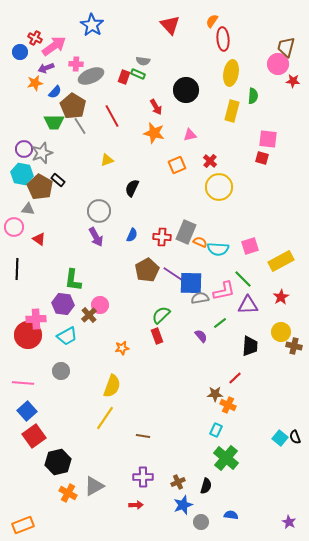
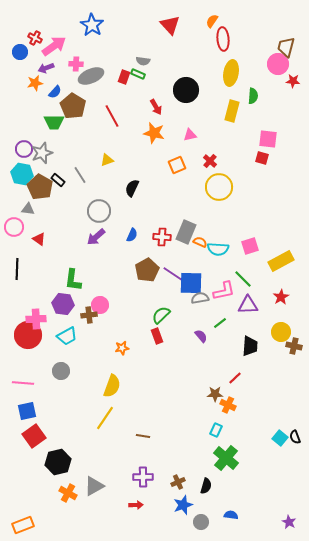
gray line at (80, 126): moved 49 px down
purple arrow at (96, 237): rotated 78 degrees clockwise
brown cross at (89, 315): rotated 35 degrees clockwise
blue square at (27, 411): rotated 30 degrees clockwise
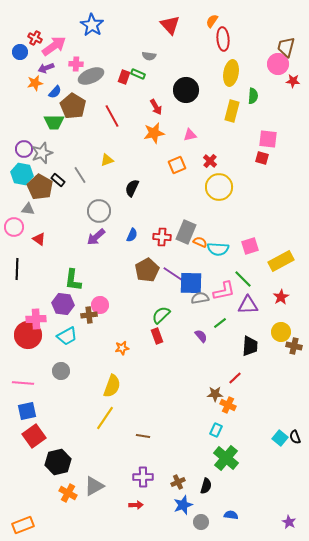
gray semicircle at (143, 61): moved 6 px right, 5 px up
orange star at (154, 133): rotated 25 degrees counterclockwise
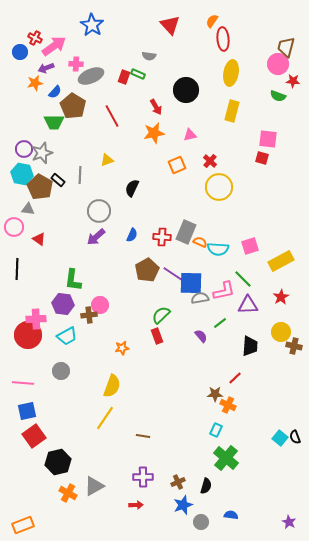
green semicircle at (253, 96): moved 25 px right; rotated 105 degrees clockwise
gray line at (80, 175): rotated 36 degrees clockwise
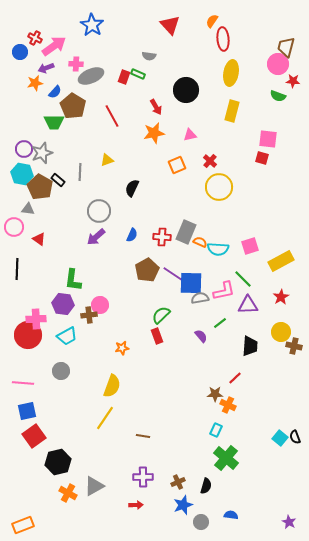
gray line at (80, 175): moved 3 px up
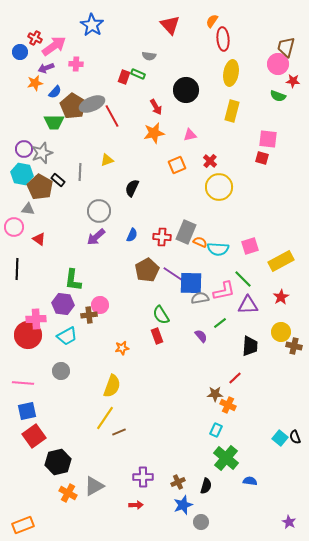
gray ellipse at (91, 76): moved 1 px right, 28 px down
green semicircle at (161, 315): rotated 78 degrees counterclockwise
brown line at (143, 436): moved 24 px left, 4 px up; rotated 32 degrees counterclockwise
blue semicircle at (231, 515): moved 19 px right, 34 px up
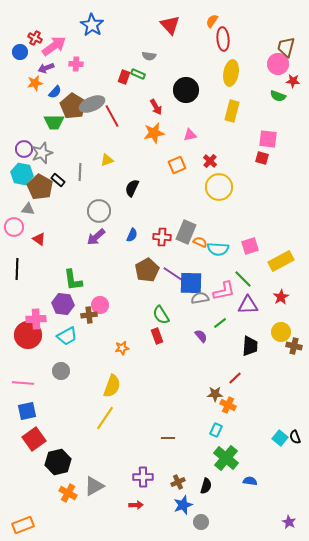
green L-shape at (73, 280): rotated 15 degrees counterclockwise
brown line at (119, 432): moved 49 px right, 6 px down; rotated 24 degrees clockwise
red square at (34, 436): moved 3 px down
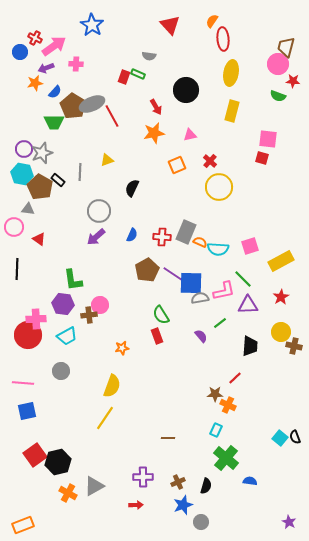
red square at (34, 439): moved 1 px right, 16 px down
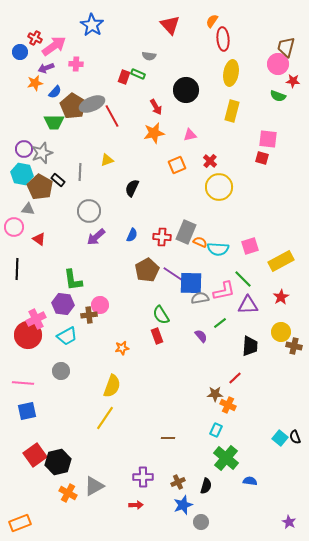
gray circle at (99, 211): moved 10 px left
pink cross at (36, 319): rotated 24 degrees counterclockwise
orange rectangle at (23, 525): moved 3 px left, 2 px up
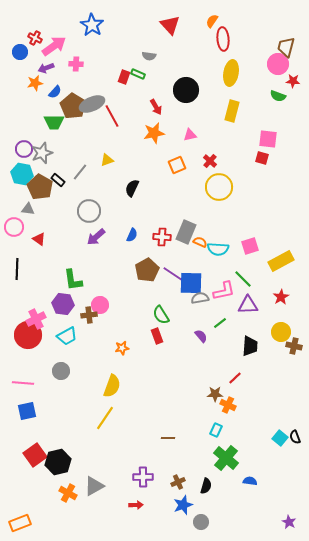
gray line at (80, 172): rotated 36 degrees clockwise
